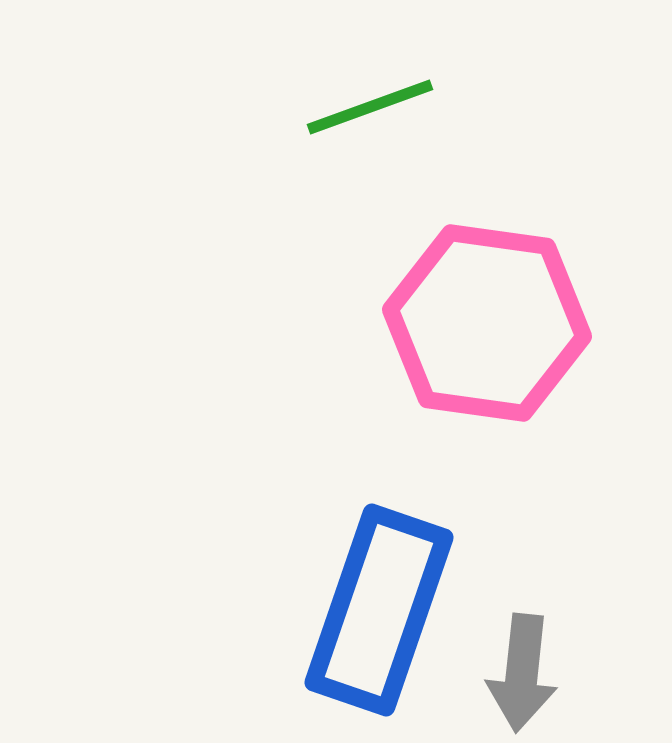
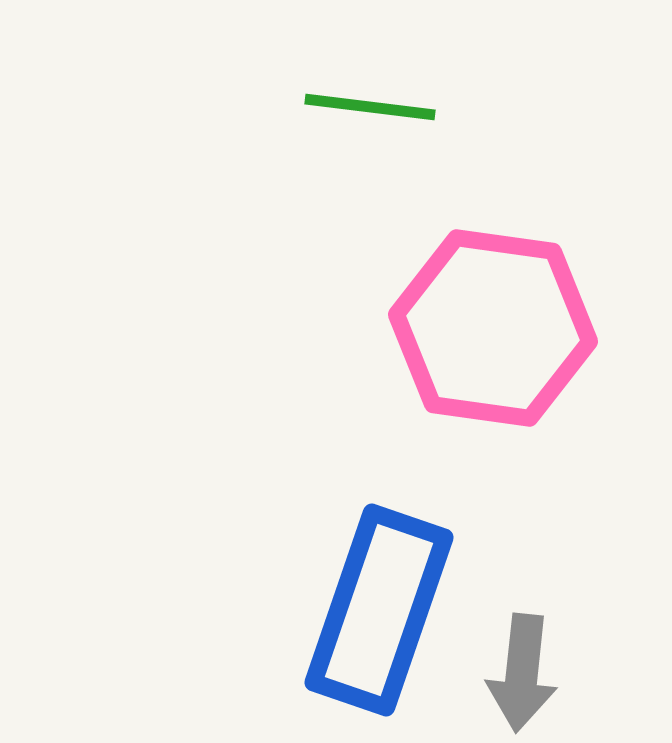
green line: rotated 27 degrees clockwise
pink hexagon: moved 6 px right, 5 px down
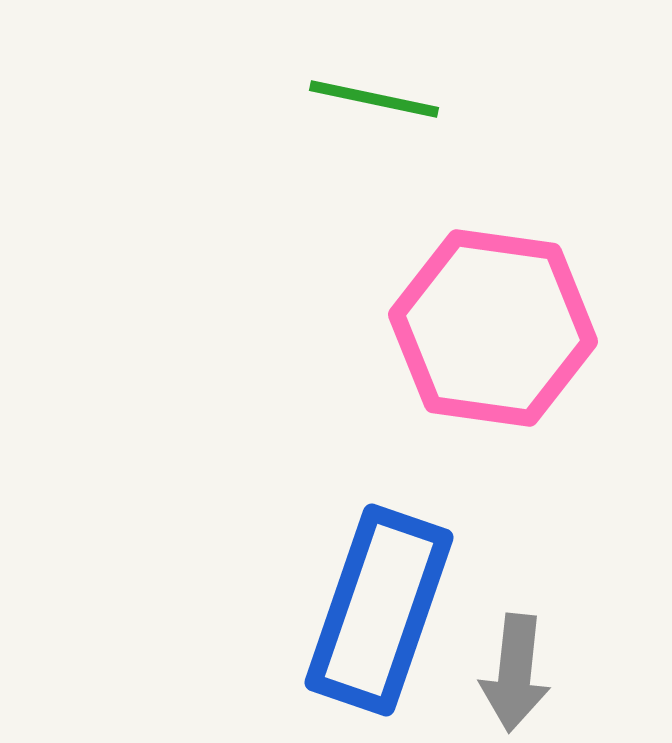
green line: moved 4 px right, 8 px up; rotated 5 degrees clockwise
gray arrow: moved 7 px left
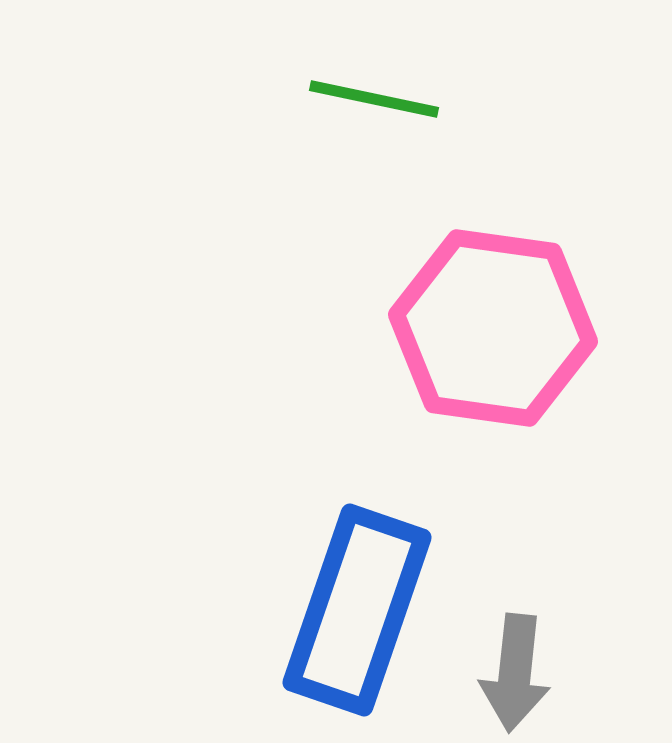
blue rectangle: moved 22 px left
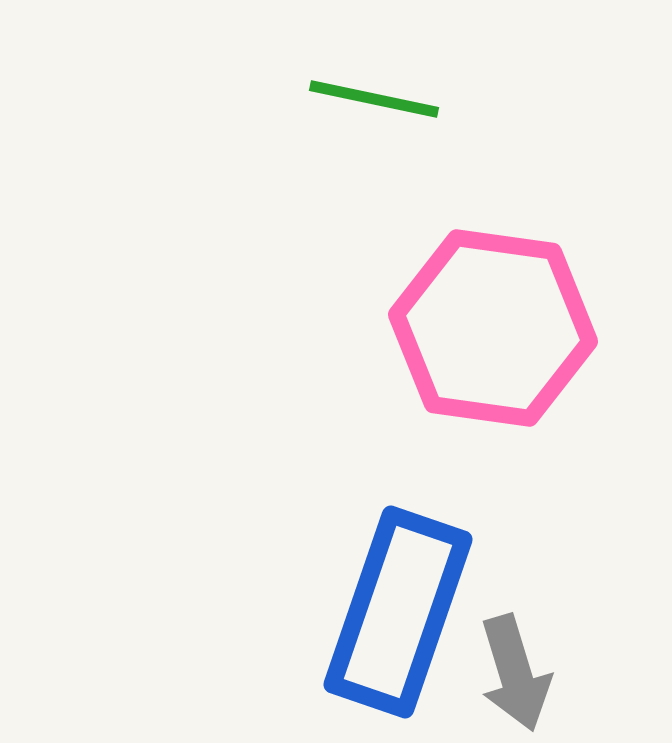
blue rectangle: moved 41 px right, 2 px down
gray arrow: rotated 23 degrees counterclockwise
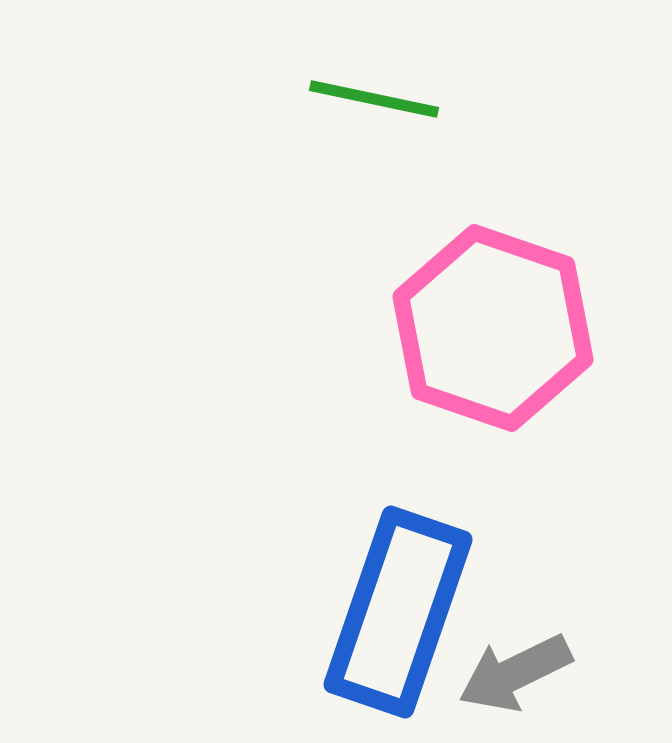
pink hexagon: rotated 11 degrees clockwise
gray arrow: rotated 81 degrees clockwise
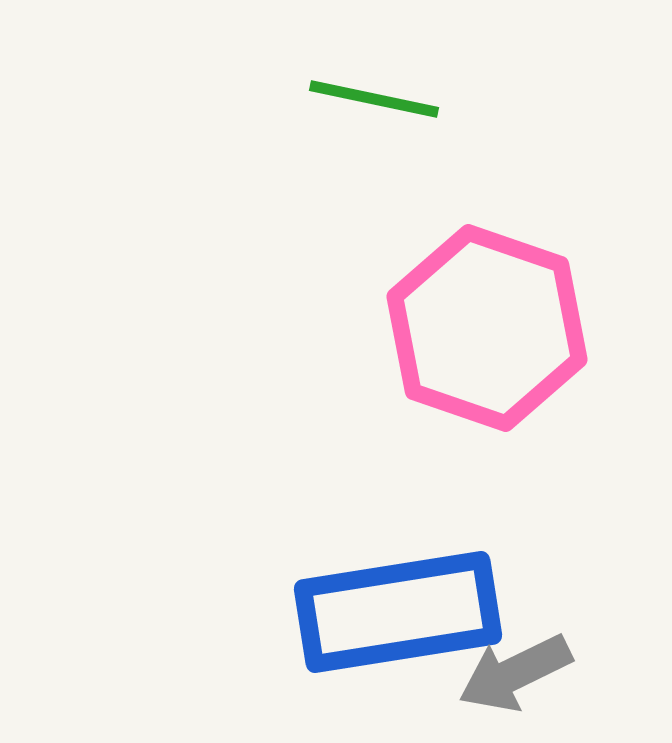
pink hexagon: moved 6 px left
blue rectangle: rotated 62 degrees clockwise
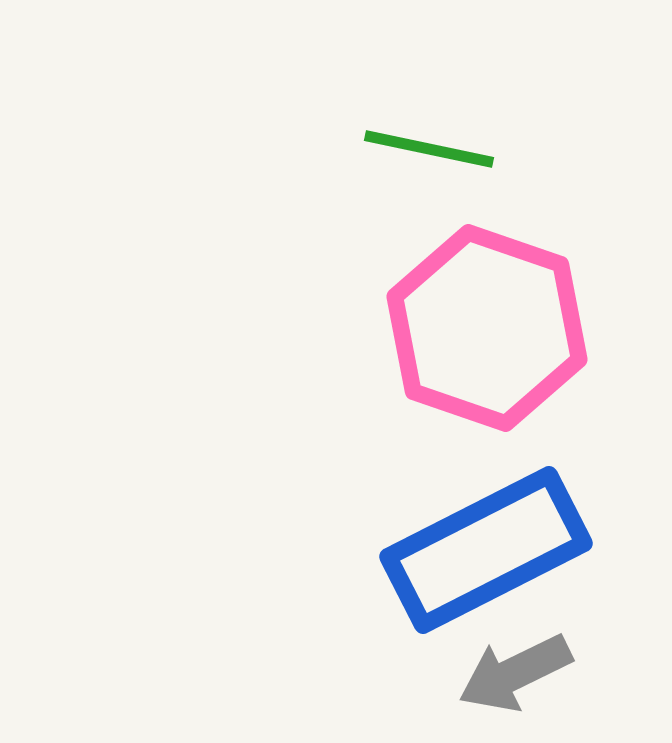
green line: moved 55 px right, 50 px down
blue rectangle: moved 88 px right, 62 px up; rotated 18 degrees counterclockwise
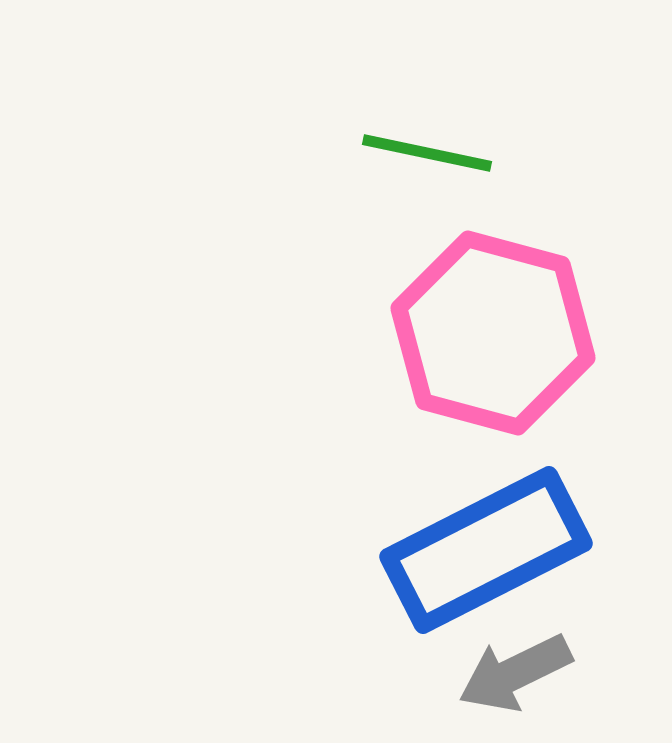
green line: moved 2 px left, 4 px down
pink hexagon: moved 6 px right, 5 px down; rotated 4 degrees counterclockwise
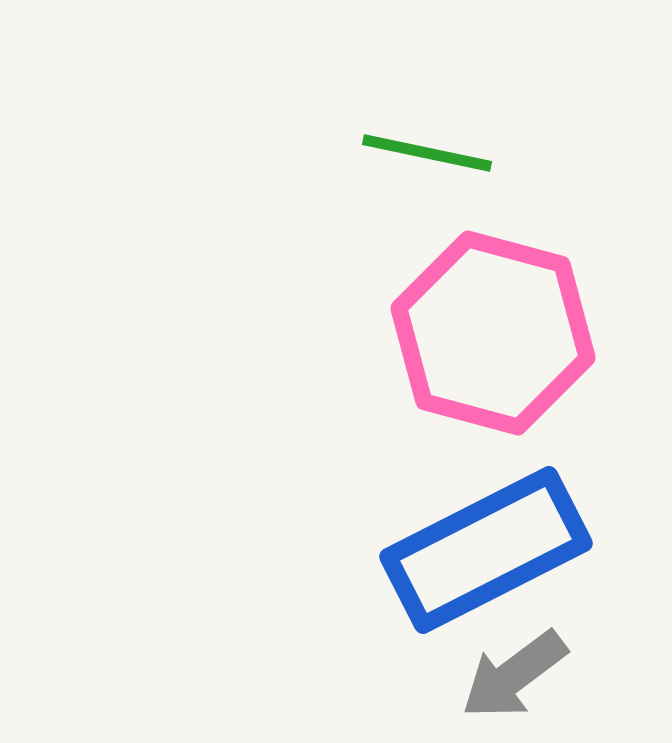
gray arrow: moved 1 px left, 2 px down; rotated 11 degrees counterclockwise
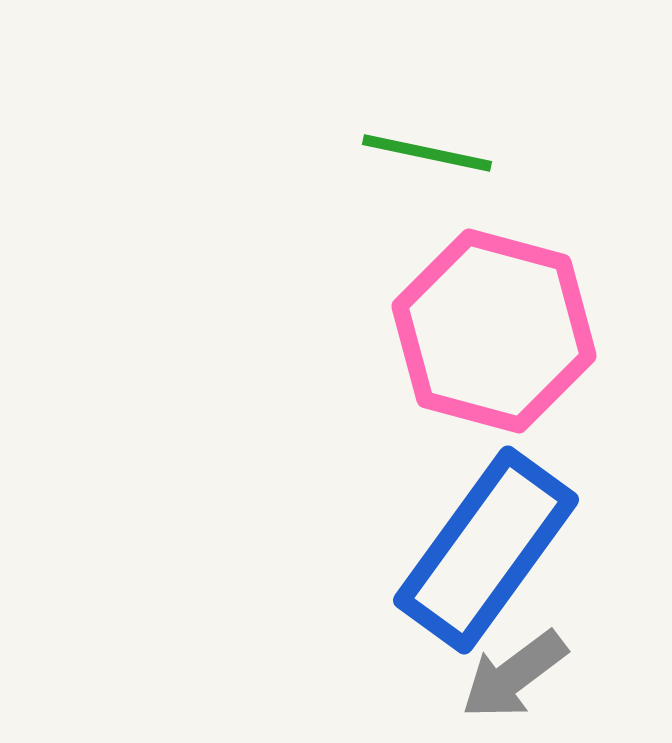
pink hexagon: moved 1 px right, 2 px up
blue rectangle: rotated 27 degrees counterclockwise
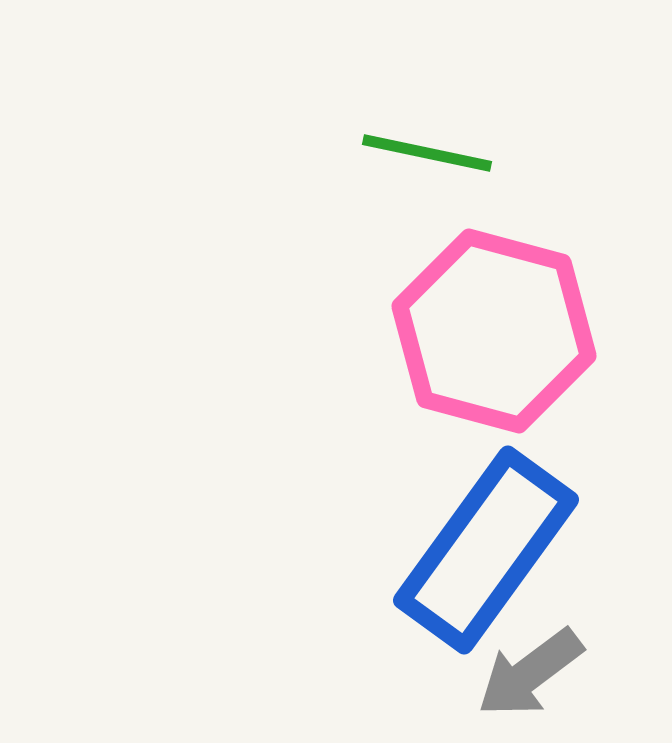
gray arrow: moved 16 px right, 2 px up
